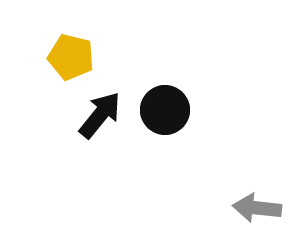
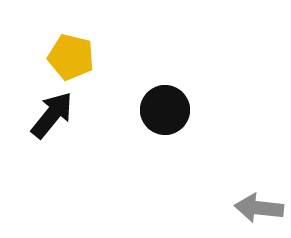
black arrow: moved 48 px left
gray arrow: moved 2 px right
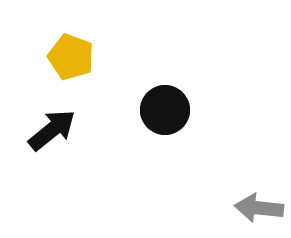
yellow pentagon: rotated 6 degrees clockwise
black arrow: moved 15 px down; rotated 12 degrees clockwise
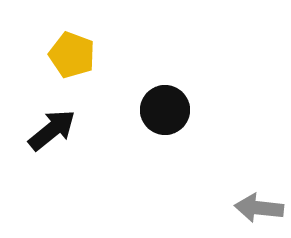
yellow pentagon: moved 1 px right, 2 px up
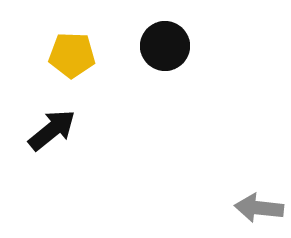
yellow pentagon: rotated 18 degrees counterclockwise
black circle: moved 64 px up
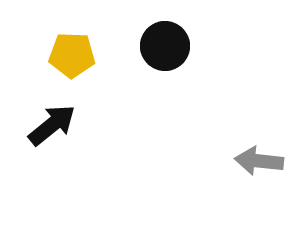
black arrow: moved 5 px up
gray arrow: moved 47 px up
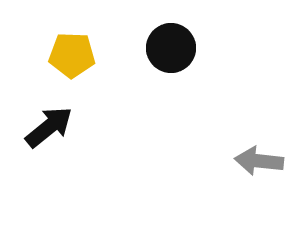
black circle: moved 6 px right, 2 px down
black arrow: moved 3 px left, 2 px down
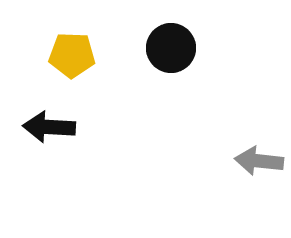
black arrow: rotated 138 degrees counterclockwise
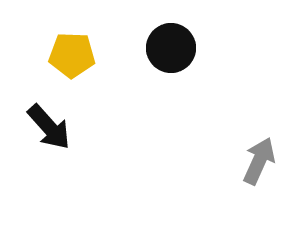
black arrow: rotated 135 degrees counterclockwise
gray arrow: rotated 108 degrees clockwise
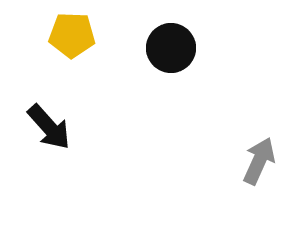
yellow pentagon: moved 20 px up
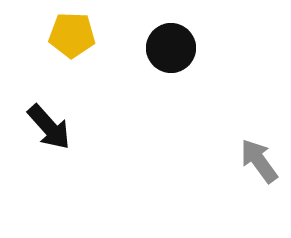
gray arrow: rotated 60 degrees counterclockwise
